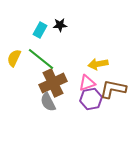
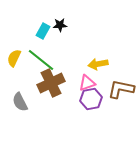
cyan rectangle: moved 3 px right, 1 px down
green line: moved 1 px down
brown cross: moved 2 px left
brown L-shape: moved 8 px right
gray semicircle: moved 28 px left
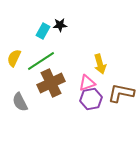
green line: moved 1 px down; rotated 72 degrees counterclockwise
yellow arrow: moved 2 px right; rotated 96 degrees counterclockwise
brown L-shape: moved 4 px down
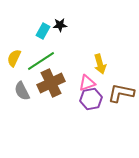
gray semicircle: moved 2 px right, 11 px up
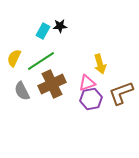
black star: moved 1 px down
brown cross: moved 1 px right, 1 px down
brown L-shape: rotated 32 degrees counterclockwise
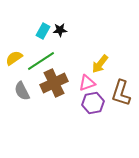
black star: moved 4 px down
yellow semicircle: rotated 30 degrees clockwise
yellow arrow: rotated 54 degrees clockwise
brown cross: moved 2 px right, 1 px up
brown L-shape: rotated 52 degrees counterclockwise
purple hexagon: moved 2 px right, 4 px down
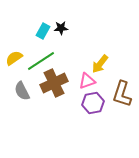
black star: moved 1 px right, 2 px up
pink triangle: moved 2 px up
brown L-shape: moved 1 px right, 1 px down
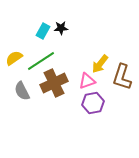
brown L-shape: moved 17 px up
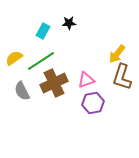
black star: moved 8 px right, 5 px up
yellow arrow: moved 17 px right, 10 px up
pink triangle: moved 1 px left, 1 px up
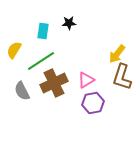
cyan rectangle: rotated 21 degrees counterclockwise
yellow semicircle: moved 8 px up; rotated 24 degrees counterclockwise
pink triangle: rotated 12 degrees counterclockwise
